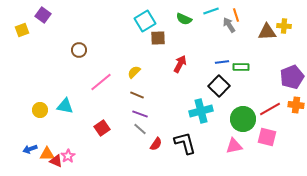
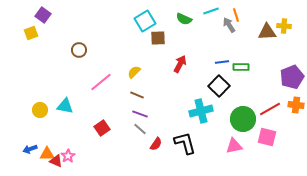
yellow square: moved 9 px right, 3 px down
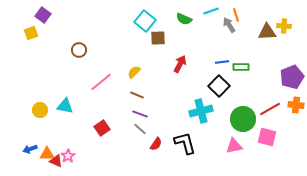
cyan square: rotated 20 degrees counterclockwise
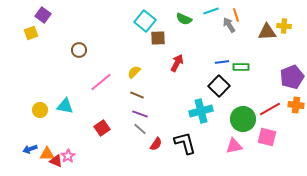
red arrow: moved 3 px left, 1 px up
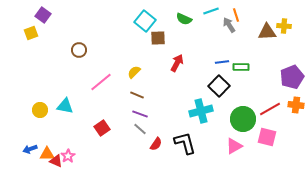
pink triangle: rotated 18 degrees counterclockwise
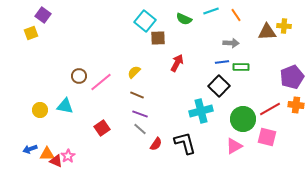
orange line: rotated 16 degrees counterclockwise
gray arrow: moved 2 px right, 18 px down; rotated 126 degrees clockwise
brown circle: moved 26 px down
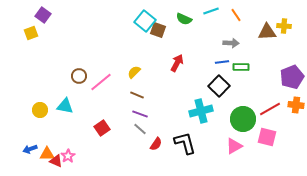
brown square: moved 8 px up; rotated 21 degrees clockwise
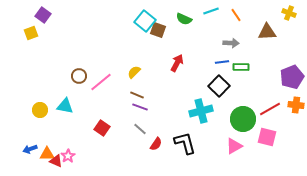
yellow cross: moved 5 px right, 13 px up; rotated 16 degrees clockwise
purple line: moved 7 px up
red square: rotated 21 degrees counterclockwise
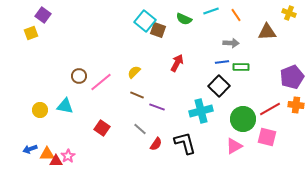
purple line: moved 17 px right
red triangle: rotated 24 degrees counterclockwise
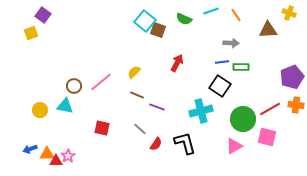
brown triangle: moved 1 px right, 2 px up
brown circle: moved 5 px left, 10 px down
black square: moved 1 px right; rotated 10 degrees counterclockwise
red square: rotated 21 degrees counterclockwise
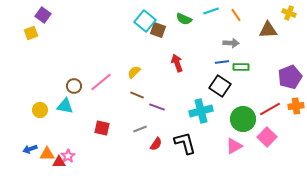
red arrow: rotated 48 degrees counterclockwise
purple pentagon: moved 2 px left
orange cross: moved 1 px down; rotated 14 degrees counterclockwise
gray line: rotated 64 degrees counterclockwise
pink square: rotated 30 degrees clockwise
red triangle: moved 3 px right, 1 px down
